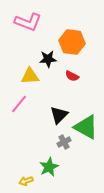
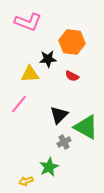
yellow triangle: moved 2 px up
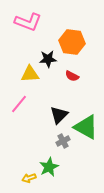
gray cross: moved 1 px left, 1 px up
yellow arrow: moved 3 px right, 3 px up
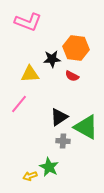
orange hexagon: moved 4 px right, 6 px down
black star: moved 4 px right
black triangle: moved 2 px down; rotated 12 degrees clockwise
gray cross: rotated 32 degrees clockwise
green star: rotated 18 degrees counterclockwise
yellow arrow: moved 1 px right, 2 px up
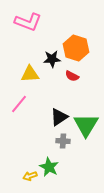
orange hexagon: rotated 10 degrees clockwise
green triangle: moved 2 px up; rotated 32 degrees clockwise
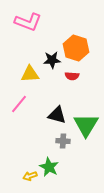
black star: moved 1 px down
red semicircle: rotated 24 degrees counterclockwise
black triangle: moved 2 px left, 2 px up; rotated 48 degrees clockwise
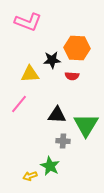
orange hexagon: moved 1 px right; rotated 15 degrees counterclockwise
black triangle: rotated 12 degrees counterclockwise
green star: moved 1 px right, 1 px up
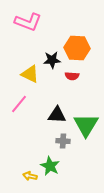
yellow triangle: rotated 30 degrees clockwise
yellow arrow: rotated 32 degrees clockwise
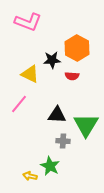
orange hexagon: rotated 25 degrees clockwise
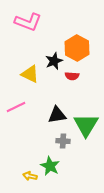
black star: moved 2 px right, 1 px down; rotated 18 degrees counterclockwise
pink line: moved 3 px left, 3 px down; rotated 24 degrees clockwise
black triangle: rotated 12 degrees counterclockwise
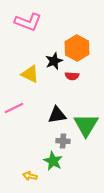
pink line: moved 2 px left, 1 px down
green star: moved 3 px right, 5 px up
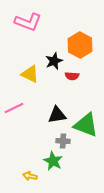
orange hexagon: moved 3 px right, 3 px up
green triangle: rotated 40 degrees counterclockwise
